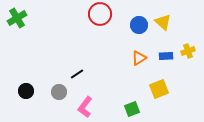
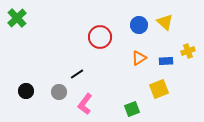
red circle: moved 23 px down
green cross: rotated 12 degrees counterclockwise
yellow triangle: moved 2 px right
blue rectangle: moved 5 px down
pink L-shape: moved 3 px up
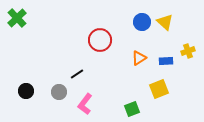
blue circle: moved 3 px right, 3 px up
red circle: moved 3 px down
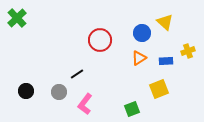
blue circle: moved 11 px down
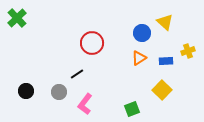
red circle: moved 8 px left, 3 px down
yellow square: moved 3 px right, 1 px down; rotated 24 degrees counterclockwise
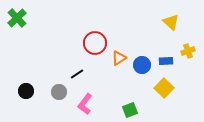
yellow triangle: moved 6 px right
blue circle: moved 32 px down
red circle: moved 3 px right
orange triangle: moved 20 px left
yellow square: moved 2 px right, 2 px up
green square: moved 2 px left, 1 px down
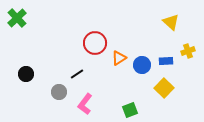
black circle: moved 17 px up
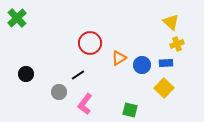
red circle: moved 5 px left
yellow cross: moved 11 px left, 7 px up
blue rectangle: moved 2 px down
black line: moved 1 px right, 1 px down
green square: rotated 35 degrees clockwise
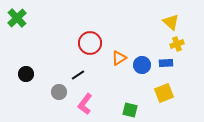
yellow square: moved 5 px down; rotated 24 degrees clockwise
